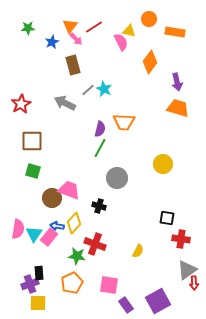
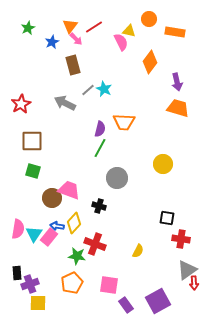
green star at (28, 28): rotated 24 degrees counterclockwise
black rectangle at (39, 273): moved 22 px left
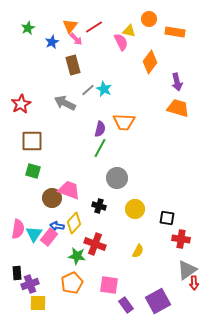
yellow circle at (163, 164): moved 28 px left, 45 px down
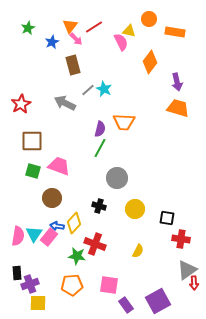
pink trapezoid at (69, 190): moved 10 px left, 24 px up
pink semicircle at (18, 229): moved 7 px down
orange pentagon at (72, 283): moved 2 px down; rotated 20 degrees clockwise
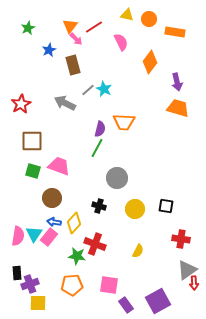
yellow triangle at (129, 31): moved 2 px left, 16 px up
blue star at (52, 42): moved 3 px left, 8 px down
green line at (100, 148): moved 3 px left
black square at (167, 218): moved 1 px left, 12 px up
blue arrow at (57, 226): moved 3 px left, 4 px up
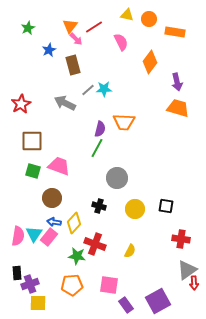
cyan star at (104, 89): rotated 28 degrees counterclockwise
yellow semicircle at (138, 251): moved 8 px left
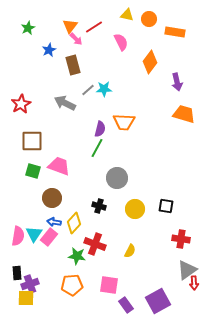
orange trapezoid at (178, 108): moved 6 px right, 6 px down
yellow square at (38, 303): moved 12 px left, 5 px up
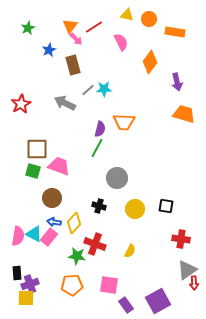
brown square at (32, 141): moved 5 px right, 8 px down
cyan triangle at (34, 234): rotated 36 degrees counterclockwise
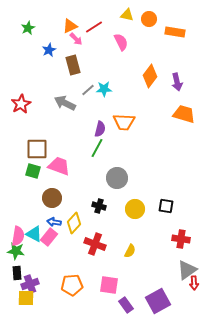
orange triangle at (70, 26): rotated 28 degrees clockwise
orange diamond at (150, 62): moved 14 px down
green star at (77, 256): moved 61 px left, 5 px up
